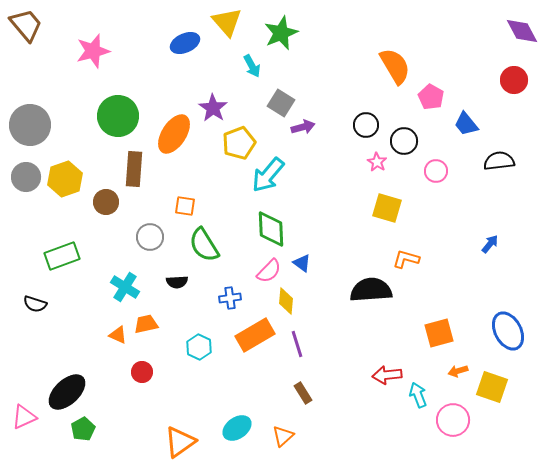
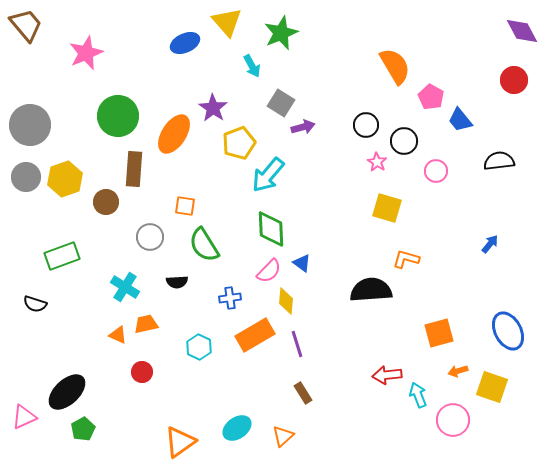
pink star at (93, 51): moved 7 px left, 2 px down; rotated 8 degrees counterclockwise
blue trapezoid at (466, 124): moved 6 px left, 4 px up
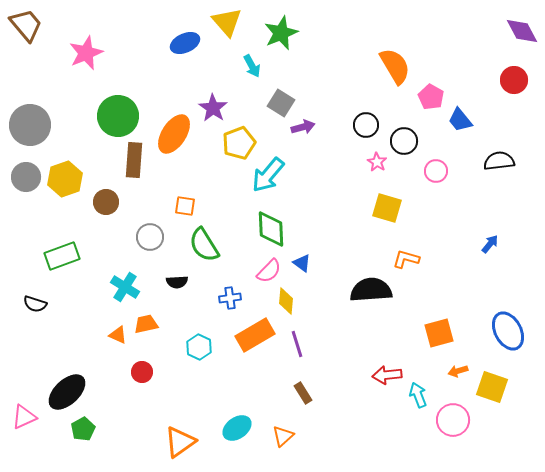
brown rectangle at (134, 169): moved 9 px up
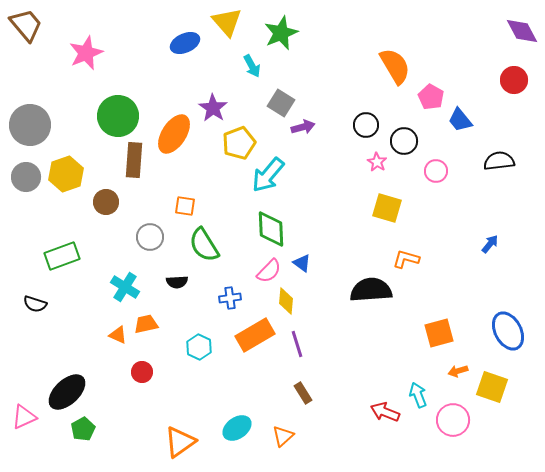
yellow hexagon at (65, 179): moved 1 px right, 5 px up
red arrow at (387, 375): moved 2 px left, 37 px down; rotated 28 degrees clockwise
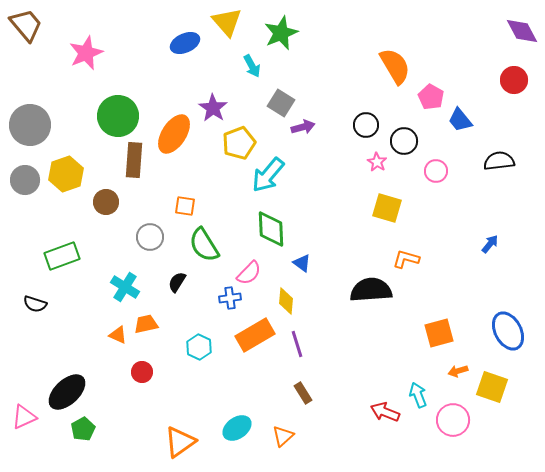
gray circle at (26, 177): moved 1 px left, 3 px down
pink semicircle at (269, 271): moved 20 px left, 2 px down
black semicircle at (177, 282): rotated 125 degrees clockwise
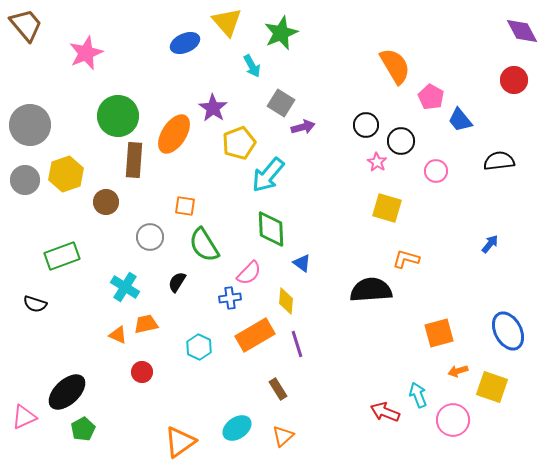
black circle at (404, 141): moved 3 px left
brown rectangle at (303, 393): moved 25 px left, 4 px up
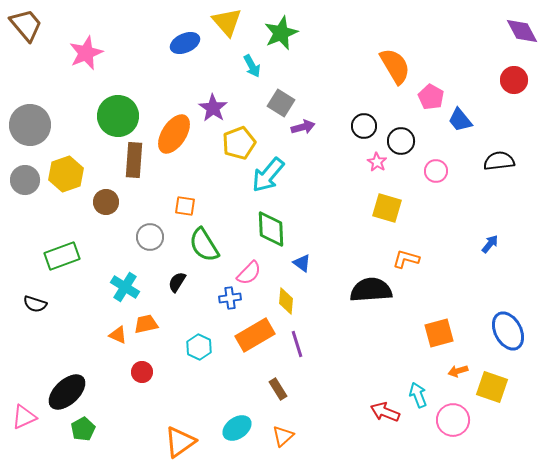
black circle at (366, 125): moved 2 px left, 1 px down
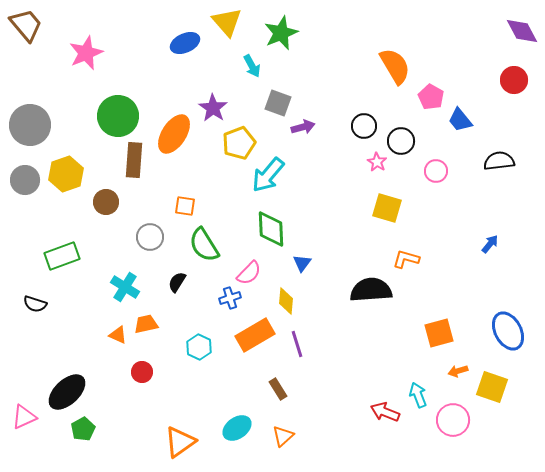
gray square at (281, 103): moved 3 px left; rotated 12 degrees counterclockwise
blue triangle at (302, 263): rotated 30 degrees clockwise
blue cross at (230, 298): rotated 10 degrees counterclockwise
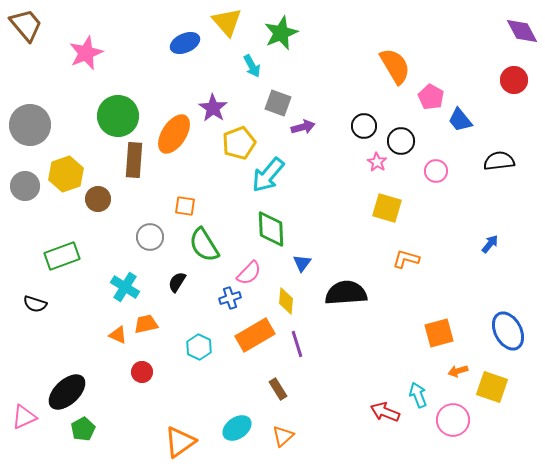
gray circle at (25, 180): moved 6 px down
brown circle at (106, 202): moved 8 px left, 3 px up
black semicircle at (371, 290): moved 25 px left, 3 px down
